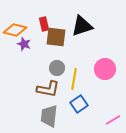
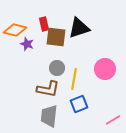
black triangle: moved 3 px left, 2 px down
purple star: moved 3 px right
blue square: rotated 12 degrees clockwise
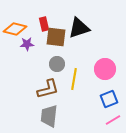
orange diamond: moved 1 px up
purple star: rotated 24 degrees counterclockwise
gray circle: moved 4 px up
brown L-shape: rotated 25 degrees counterclockwise
blue square: moved 30 px right, 5 px up
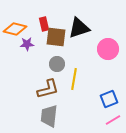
pink circle: moved 3 px right, 20 px up
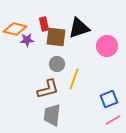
purple star: moved 4 px up
pink circle: moved 1 px left, 3 px up
yellow line: rotated 10 degrees clockwise
gray trapezoid: moved 3 px right, 1 px up
